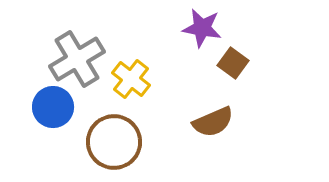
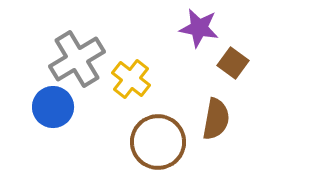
purple star: moved 3 px left
brown semicircle: moved 3 px right, 3 px up; rotated 57 degrees counterclockwise
brown circle: moved 44 px right
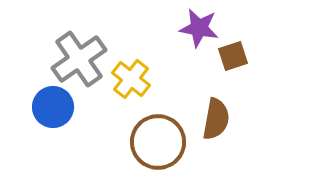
gray cross: moved 2 px right; rotated 4 degrees counterclockwise
brown square: moved 7 px up; rotated 36 degrees clockwise
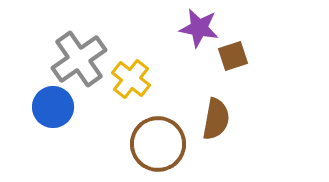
brown circle: moved 2 px down
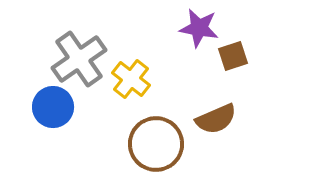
brown semicircle: rotated 57 degrees clockwise
brown circle: moved 2 px left
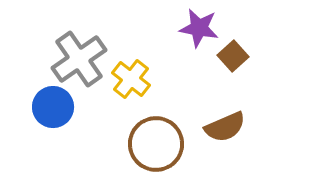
brown square: rotated 24 degrees counterclockwise
brown semicircle: moved 9 px right, 8 px down
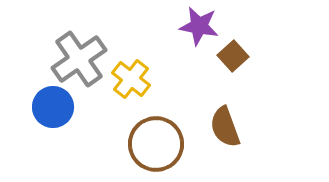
purple star: moved 2 px up
brown semicircle: rotated 93 degrees clockwise
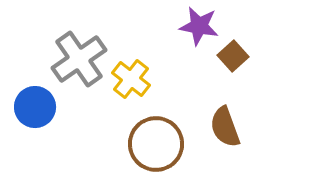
blue circle: moved 18 px left
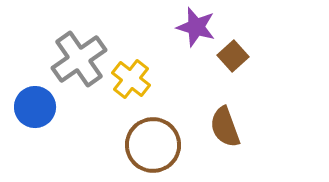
purple star: moved 3 px left, 1 px down; rotated 6 degrees clockwise
brown circle: moved 3 px left, 1 px down
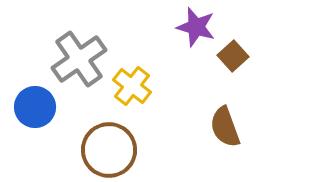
yellow cross: moved 1 px right, 7 px down
brown circle: moved 44 px left, 5 px down
